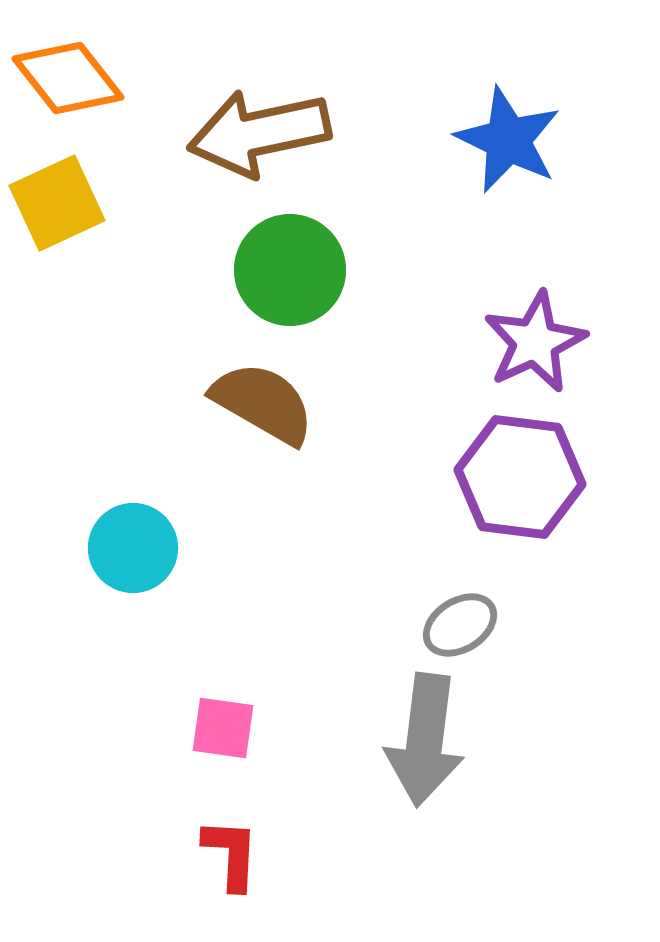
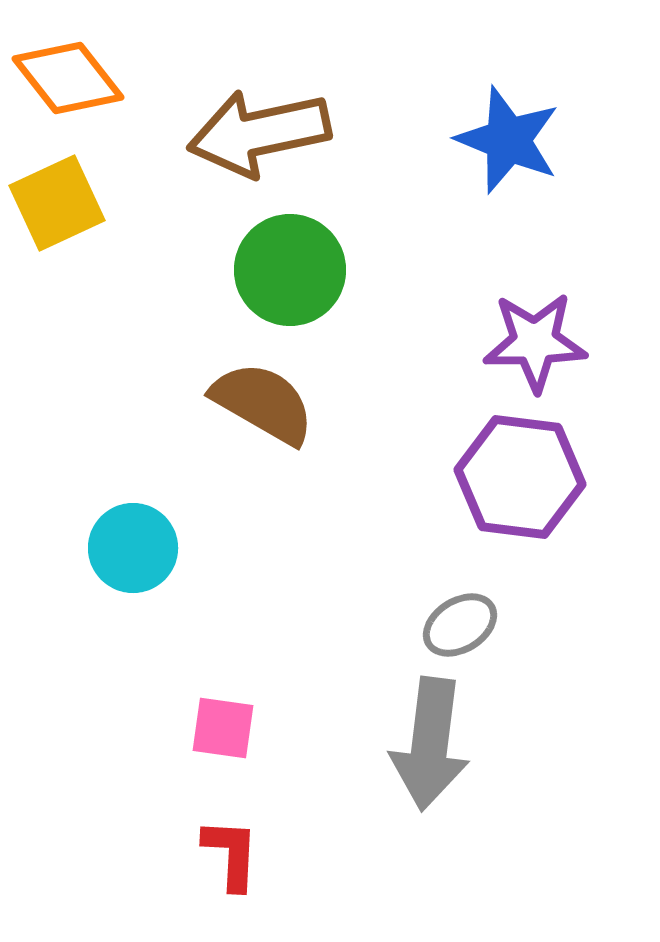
blue star: rotated 4 degrees counterclockwise
purple star: rotated 24 degrees clockwise
gray arrow: moved 5 px right, 4 px down
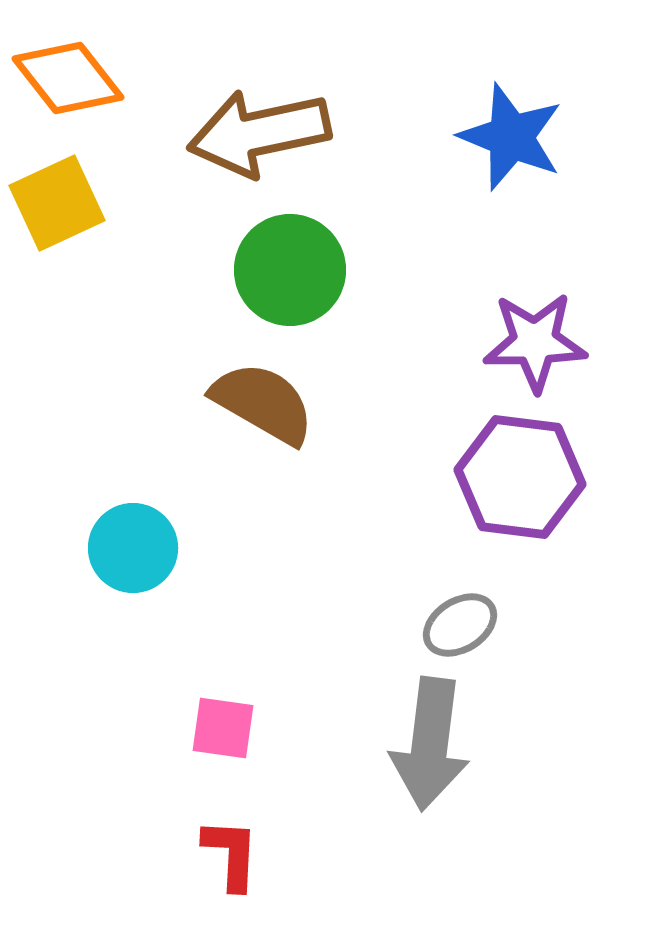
blue star: moved 3 px right, 3 px up
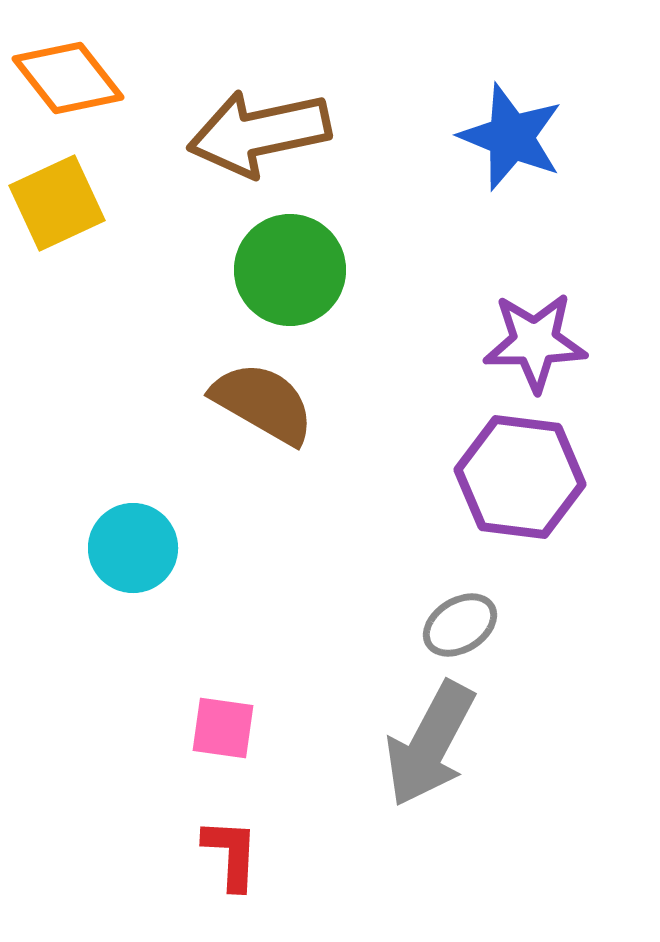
gray arrow: rotated 21 degrees clockwise
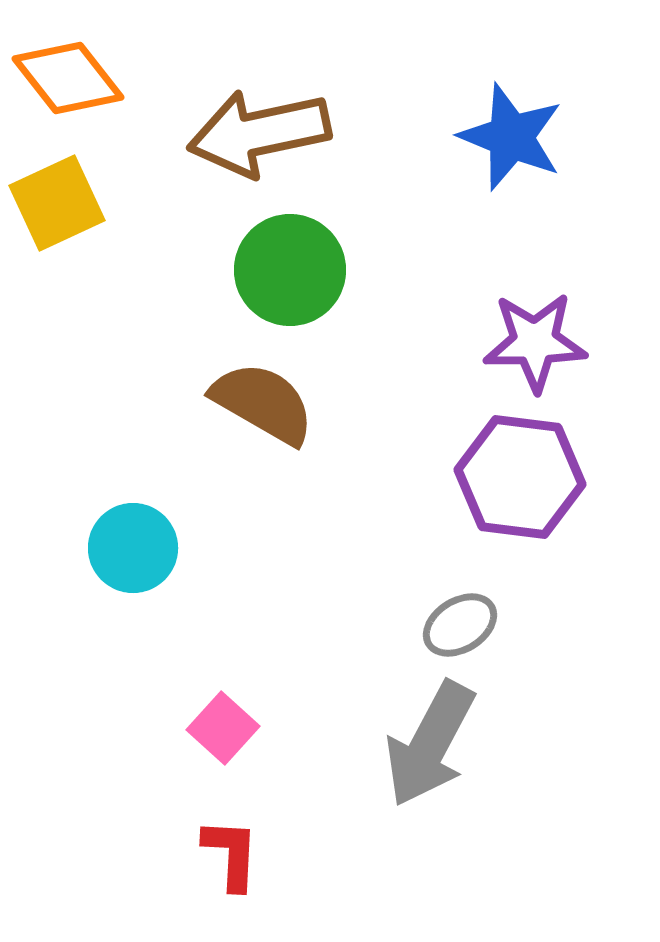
pink square: rotated 34 degrees clockwise
